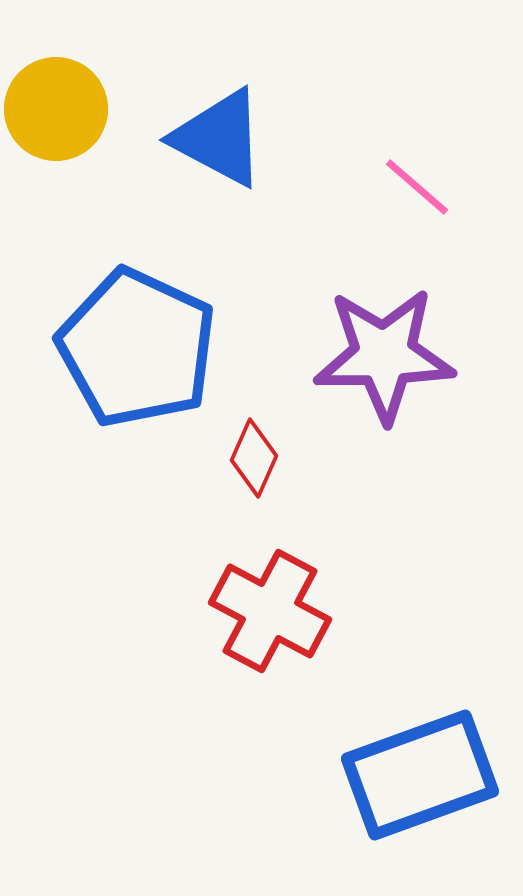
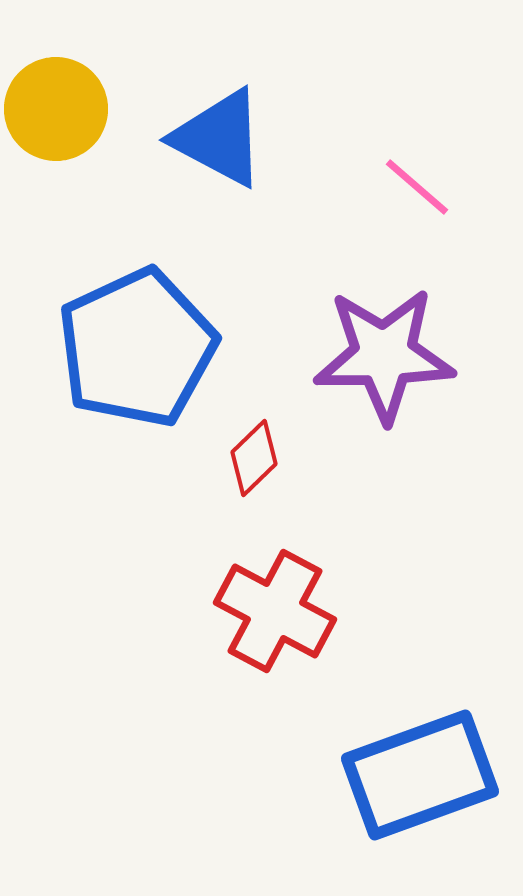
blue pentagon: rotated 22 degrees clockwise
red diamond: rotated 22 degrees clockwise
red cross: moved 5 px right
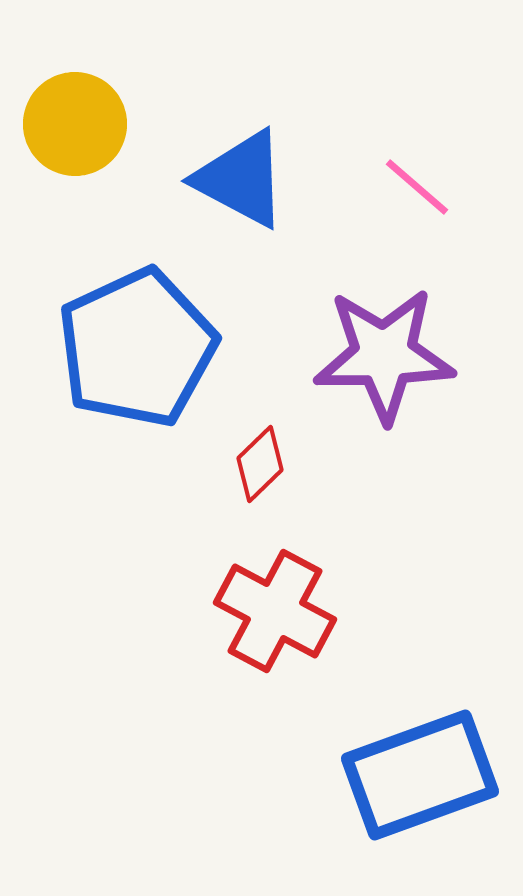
yellow circle: moved 19 px right, 15 px down
blue triangle: moved 22 px right, 41 px down
red diamond: moved 6 px right, 6 px down
